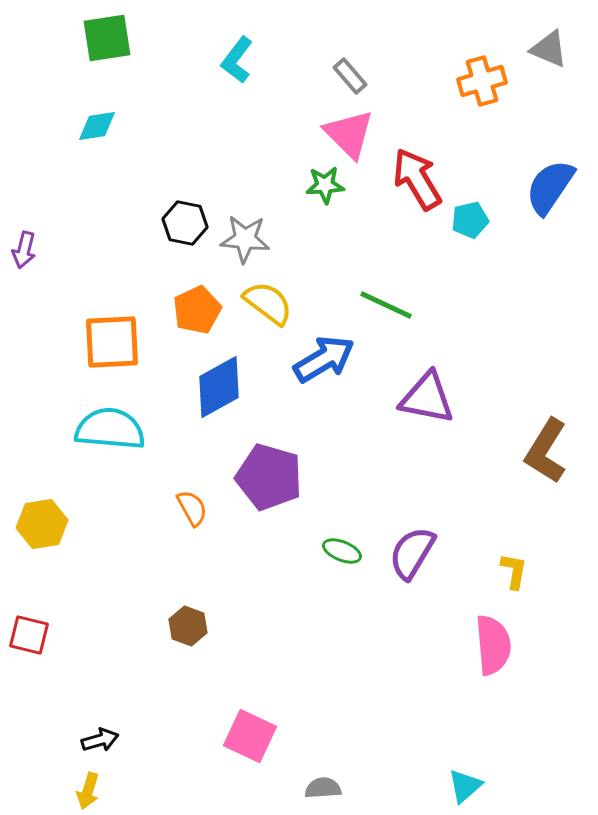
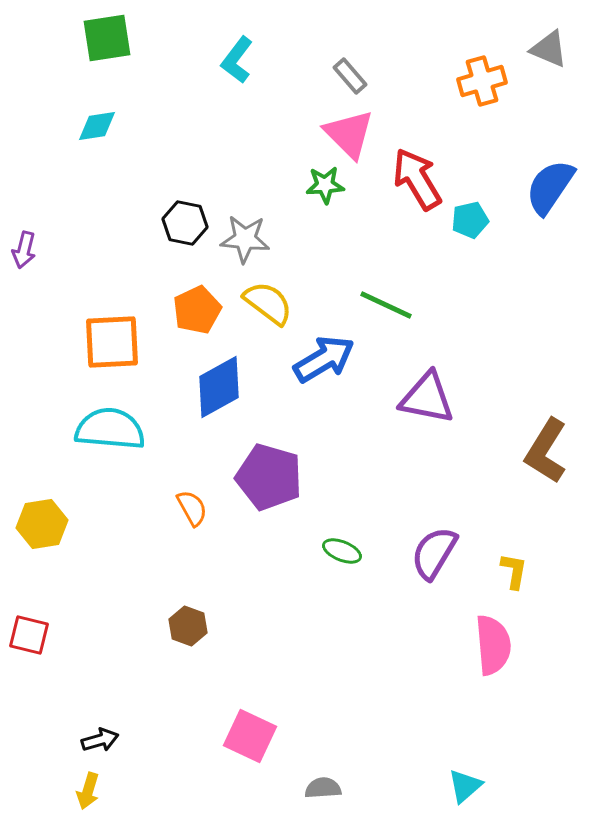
purple semicircle: moved 22 px right
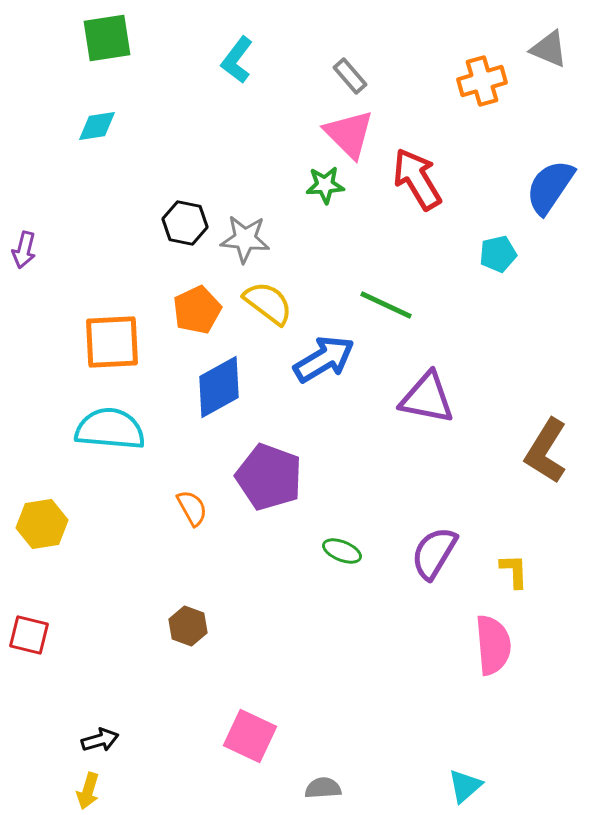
cyan pentagon: moved 28 px right, 34 px down
purple pentagon: rotated 4 degrees clockwise
yellow L-shape: rotated 12 degrees counterclockwise
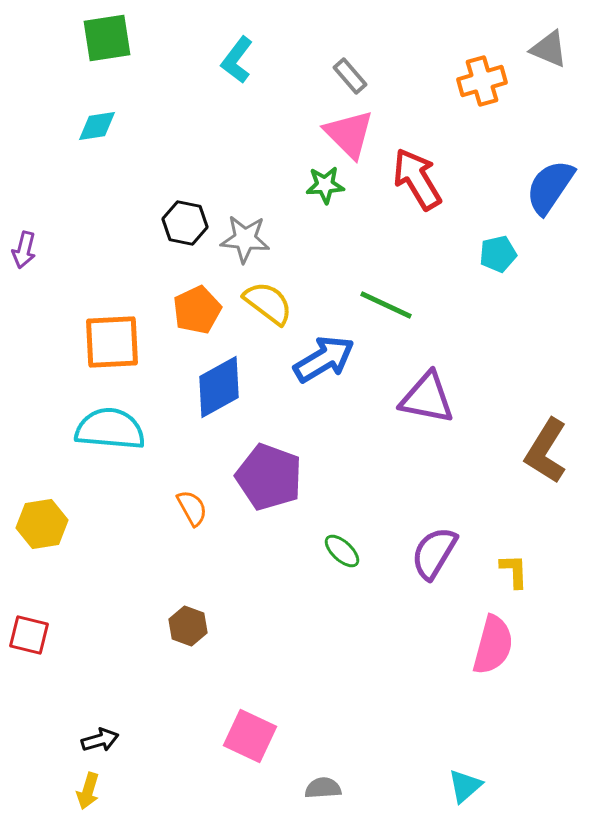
green ellipse: rotated 21 degrees clockwise
pink semicircle: rotated 20 degrees clockwise
